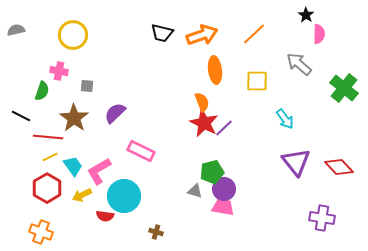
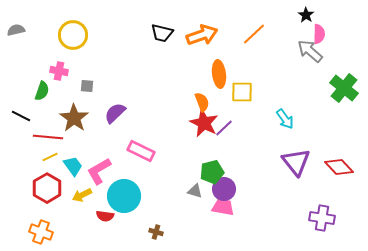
gray arrow: moved 11 px right, 13 px up
orange ellipse: moved 4 px right, 4 px down
yellow square: moved 15 px left, 11 px down
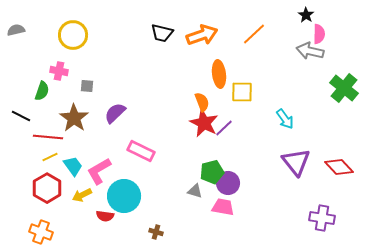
gray arrow: rotated 28 degrees counterclockwise
purple circle: moved 4 px right, 6 px up
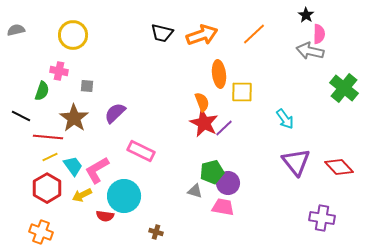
pink L-shape: moved 2 px left, 1 px up
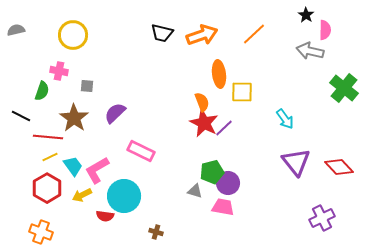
pink semicircle: moved 6 px right, 4 px up
purple cross: rotated 35 degrees counterclockwise
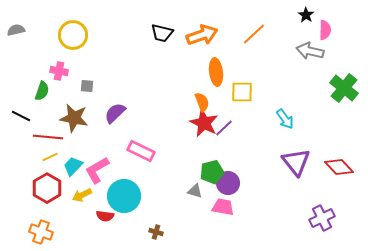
orange ellipse: moved 3 px left, 2 px up
brown star: rotated 24 degrees counterclockwise
cyan trapezoid: rotated 100 degrees counterclockwise
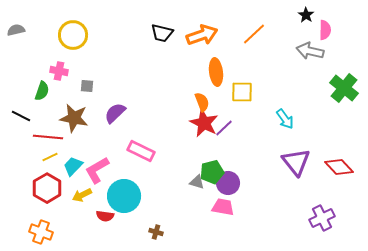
gray triangle: moved 2 px right, 9 px up
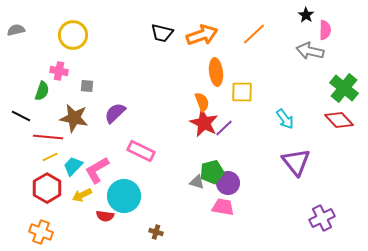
red diamond: moved 47 px up
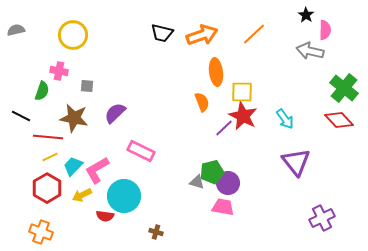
red star: moved 39 px right, 7 px up
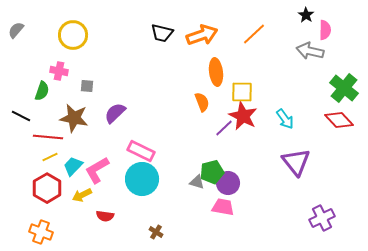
gray semicircle: rotated 36 degrees counterclockwise
cyan circle: moved 18 px right, 17 px up
brown cross: rotated 16 degrees clockwise
